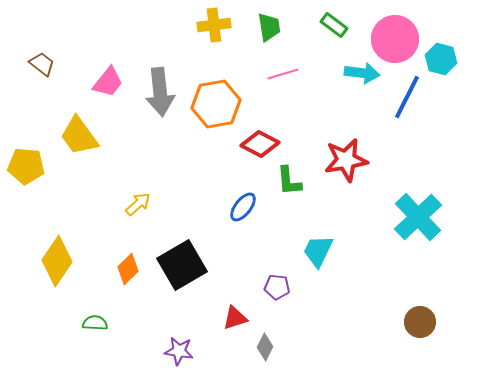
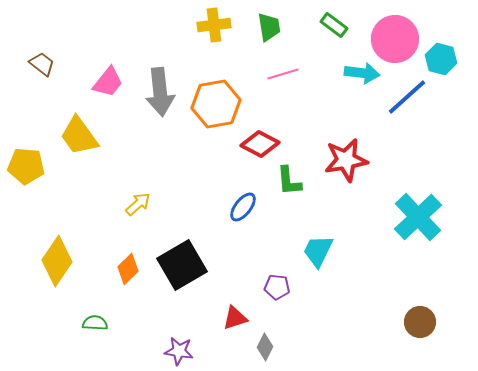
blue line: rotated 21 degrees clockwise
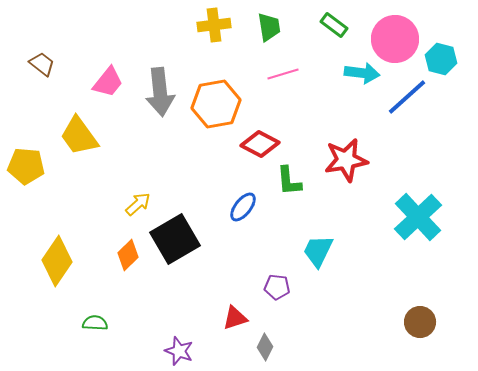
black square: moved 7 px left, 26 px up
orange diamond: moved 14 px up
purple star: rotated 12 degrees clockwise
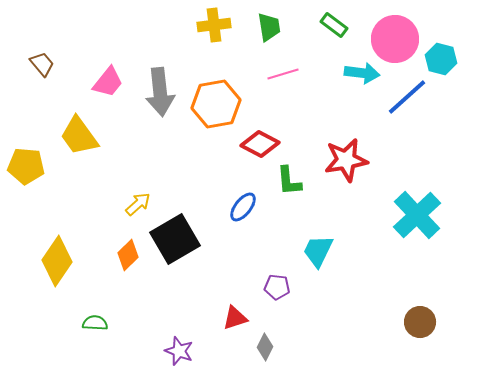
brown trapezoid: rotated 12 degrees clockwise
cyan cross: moved 1 px left, 2 px up
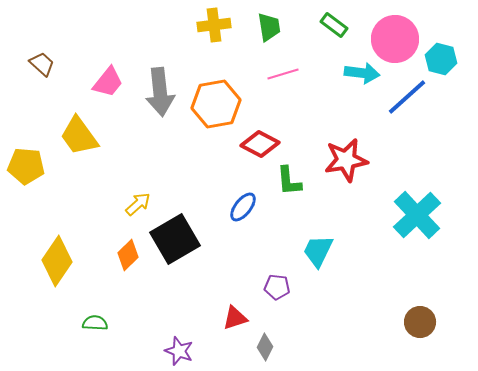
brown trapezoid: rotated 8 degrees counterclockwise
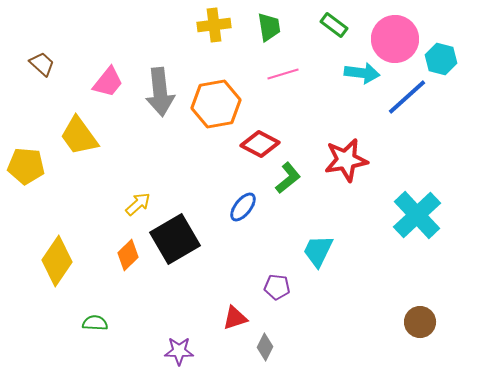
green L-shape: moved 1 px left, 3 px up; rotated 124 degrees counterclockwise
purple star: rotated 20 degrees counterclockwise
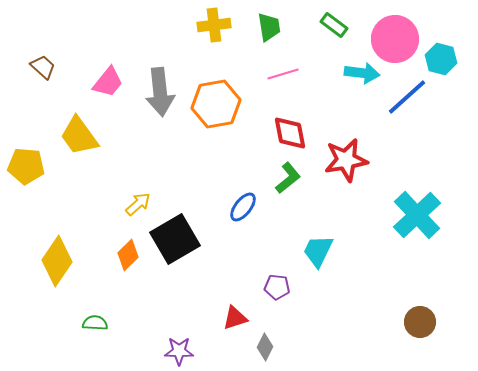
brown trapezoid: moved 1 px right, 3 px down
red diamond: moved 30 px right, 11 px up; rotated 51 degrees clockwise
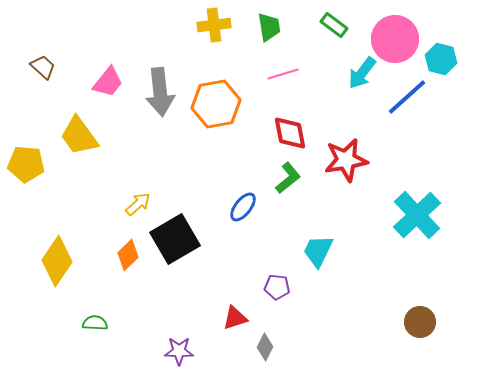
cyan arrow: rotated 120 degrees clockwise
yellow pentagon: moved 2 px up
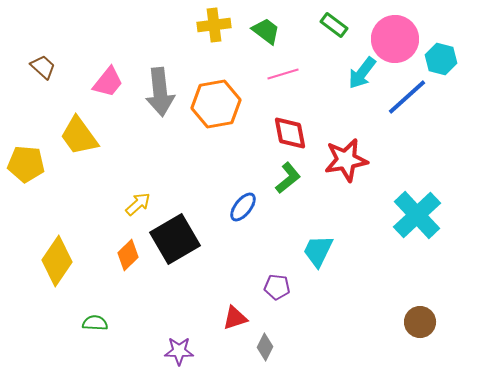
green trapezoid: moved 3 px left, 4 px down; rotated 44 degrees counterclockwise
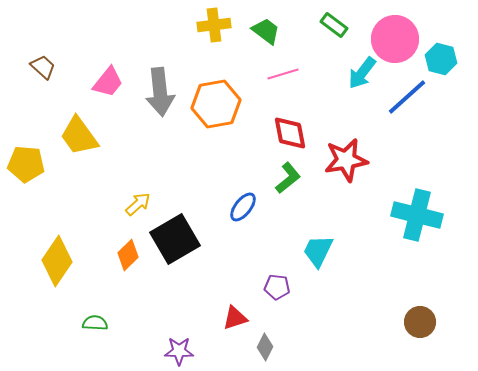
cyan cross: rotated 33 degrees counterclockwise
